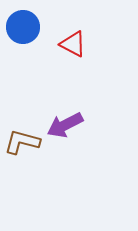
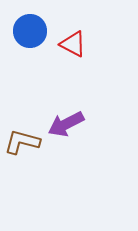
blue circle: moved 7 px right, 4 px down
purple arrow: moved 1 px right, 1 px up
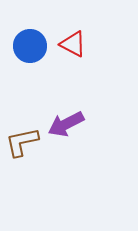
blue circle: moved 15 px down
brown L-shape: rotated 27 degrees counterclockwise
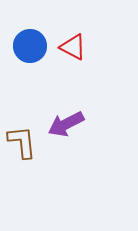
red triangle: moved 3 px down
brown L-shape: rotated 96 degrees clockwise
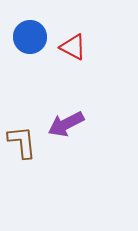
blue circle: moved 9 px up
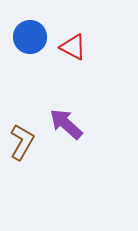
purple arrow: rotated 69 degrees clockwise
brown L-shape: rotated 36 degrees clockwise
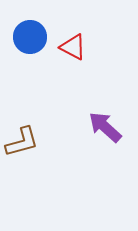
purple arrow: moved 39 px right, 3 px down
brown L-shape: rotated 45 degrees clockwise
